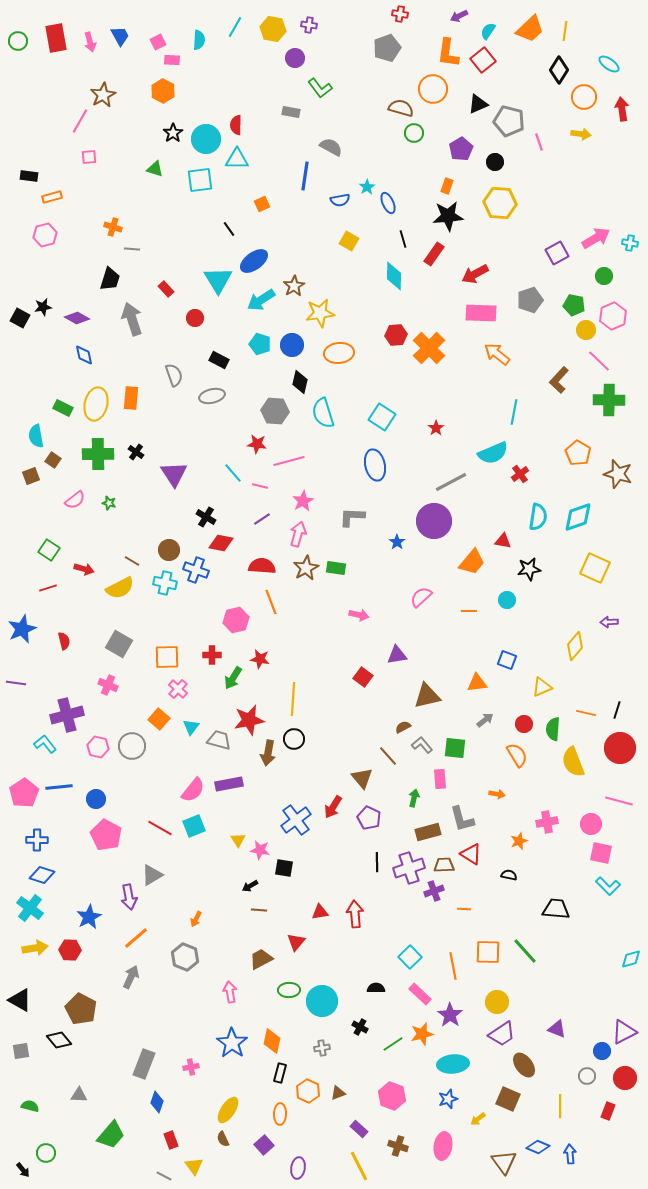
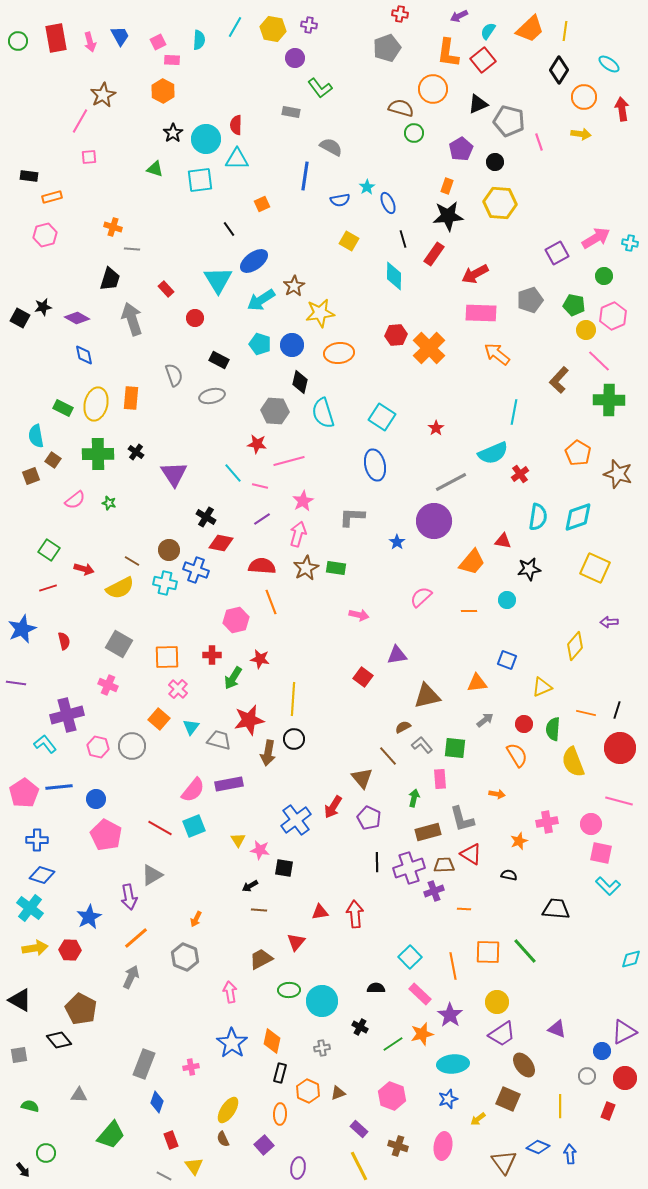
gray square at (21, 1051): moved 2 px left, 4 px down
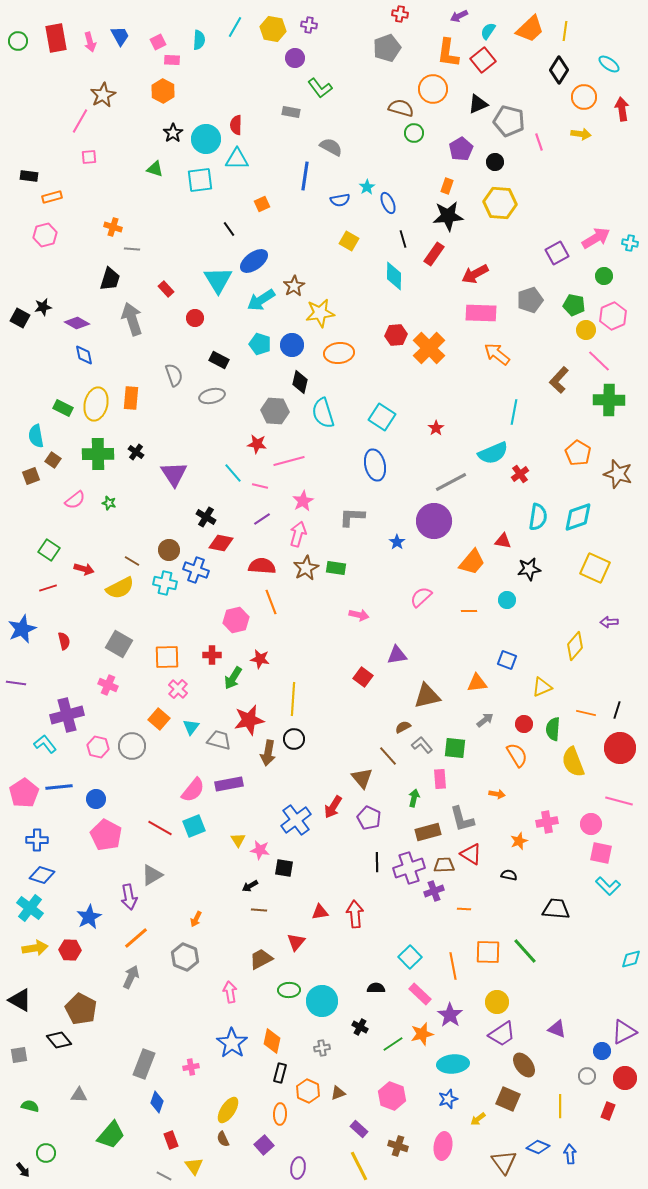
purple diamond at (77, 318): moved 5 px down
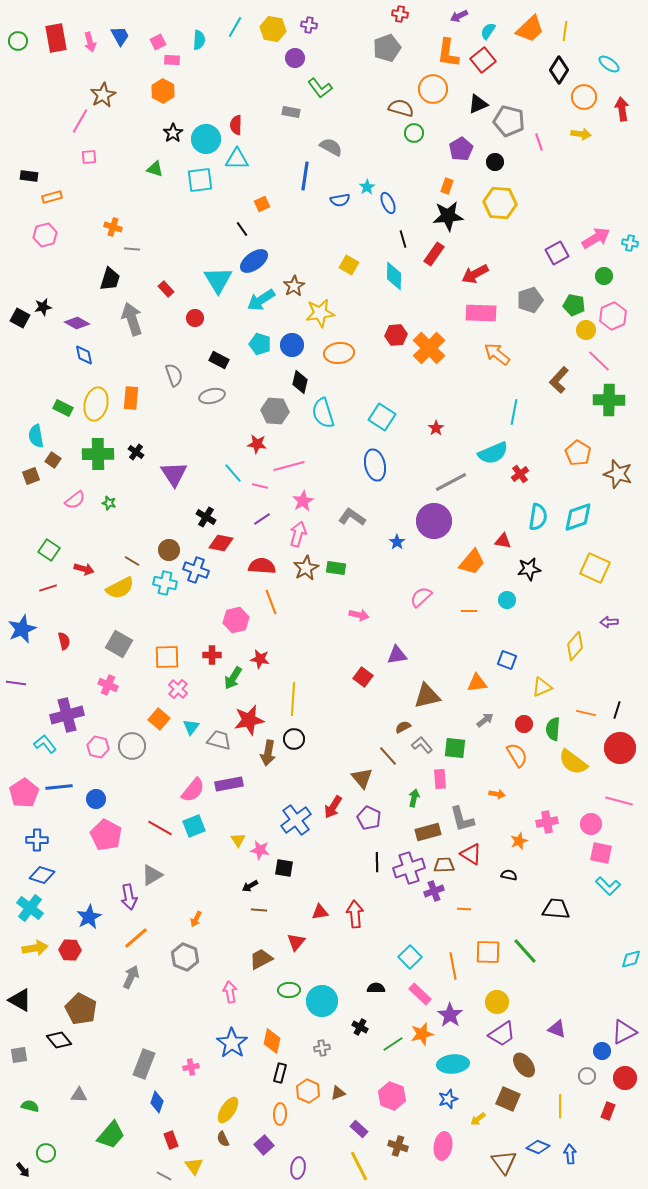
black line at (229, 229): moved 13 px right
yellow square at (349, 241): moved 24 px down
pink line at (289, 461): moved 5 px down
gray L-shape at (352, 517): rotated 32 degrees clockwise
yellow semicircle at (573, 762): rotated 32 degrees counterclockwise
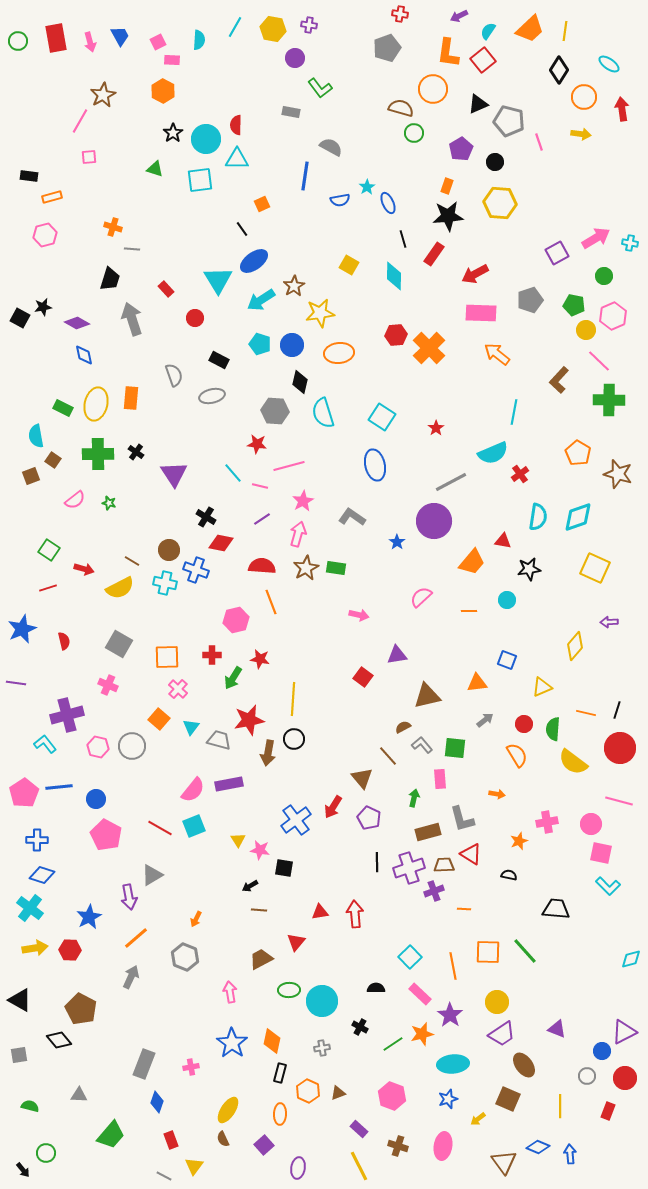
yellow triangle at (194, 1166): rotated 12 degrees clockwise
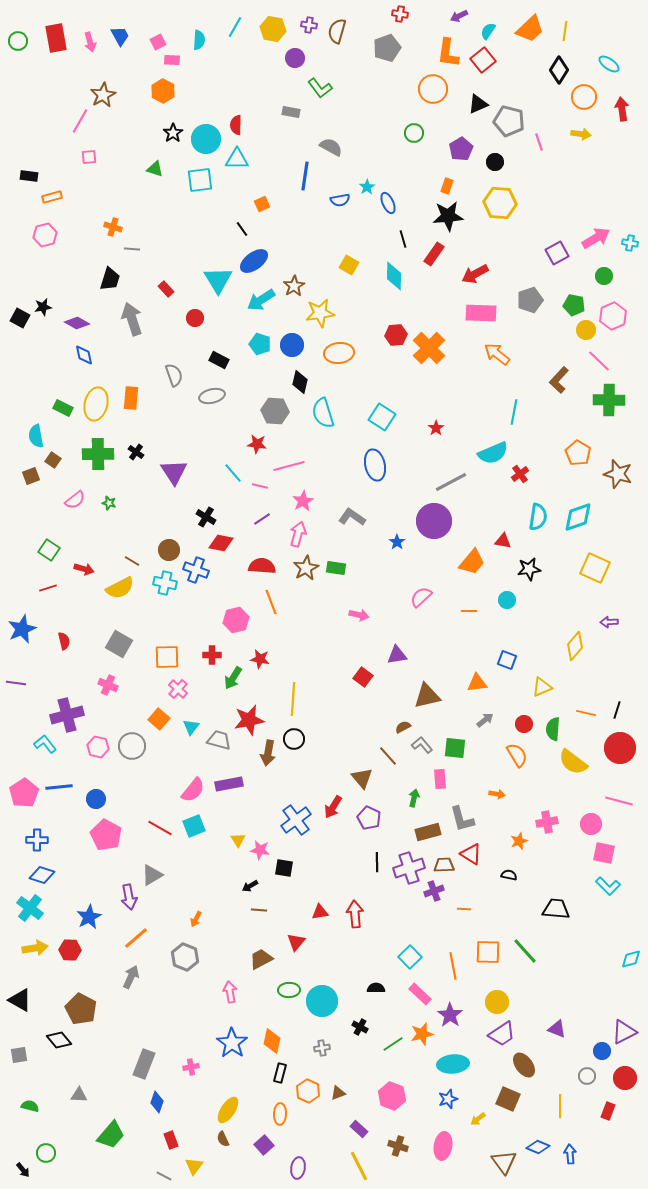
brown semicircle at (401, 108): moved 64 px left, 77 px up; rotated 90 degrees counterclockwise
purple triangle at (174, 474): moved 2 px up
pink square at (601, 853): moved 3 px right
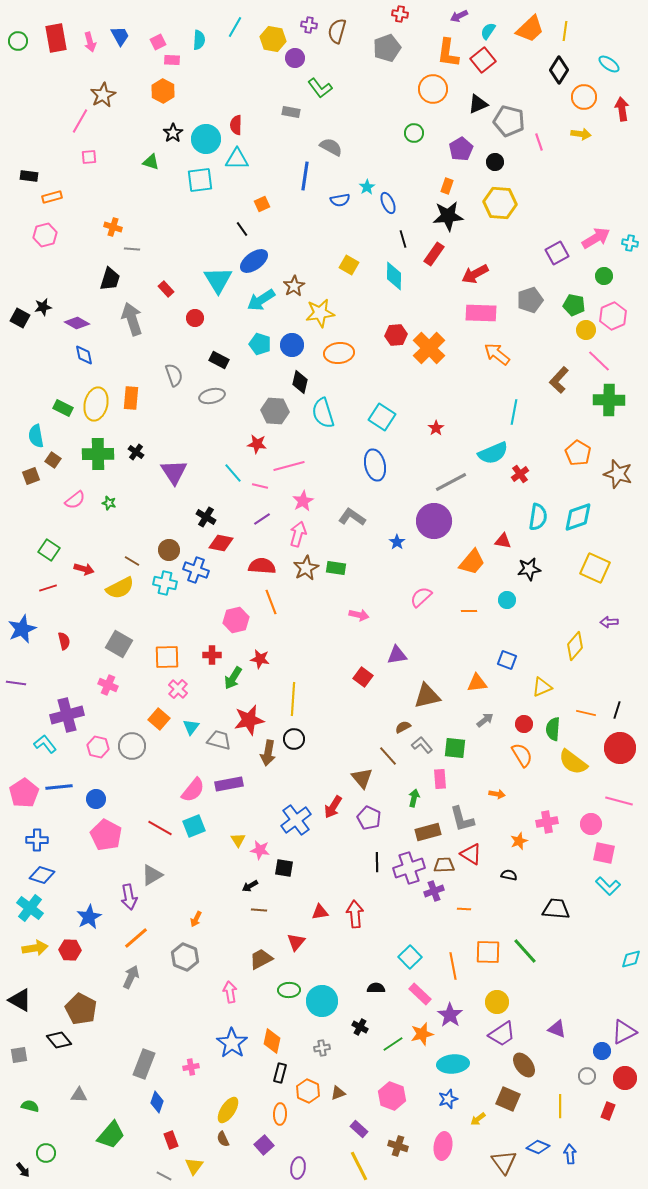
yellow hexagon at (273, 29): moved 10 px down
green triangle at (155, 169): moved 4 px left, 7 px up
orange semicircle at (517, 755): moved 5 px right
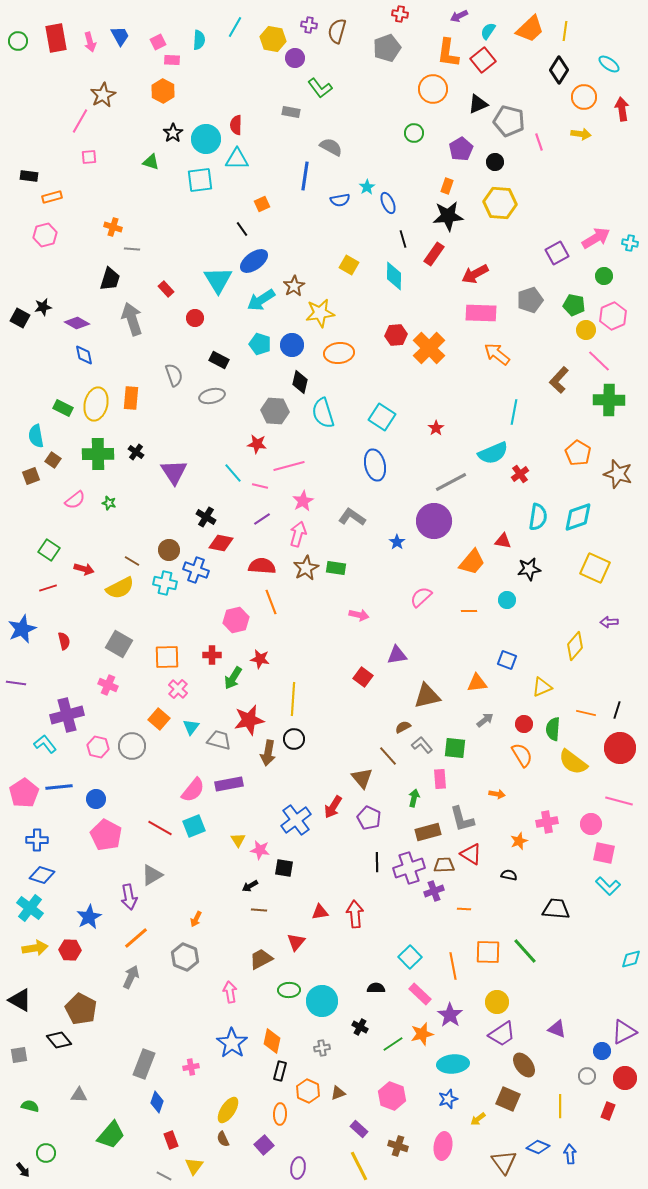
black rectangle at (280, 1073): moved 2 px up
